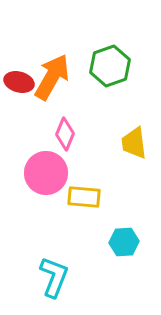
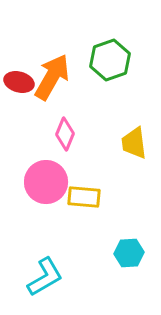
green hexagon: moved 6 px up
pink circle: moved 9 px down
cyan hexagon: moved 5 px right, 11 px down
cyan L-shape: moved 9 px left; rotated 39 degrees clockwise
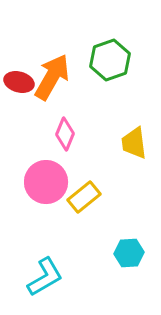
yellow rectangle: rotated 44 degrees counterclockwise
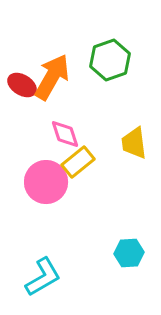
red ellipse: moved 3 px right, 3 px down; rotated 16 degrees clockwise
pink diamond: rotated 40 degrees counterclockwise
yellow rectangle: moved 6 px left, 35 px up
cyan L-shape: moved 2 px left
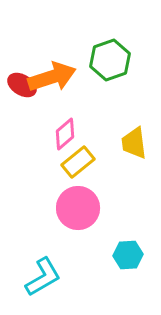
orange arrow: rotated 42 degrees clockwise
pink diamond: rotated 68 degrees clockwise
pink circle: moved 32 px right, 26 px down
cyan hexagon: moved 1 px left, 2 px down
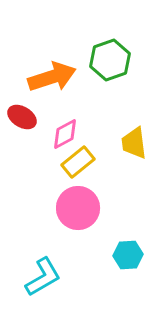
red ellipse: moved 32 px down
pink diamond: rotated 12 degrees clockwise
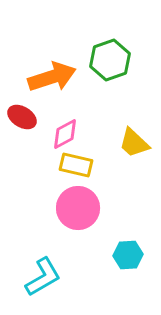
yellow trapezoid: rotated 40 degrees counterclockwise
yellow rectangle: moved 2 px left, 3 px down; rotated 52 degrees clockwise
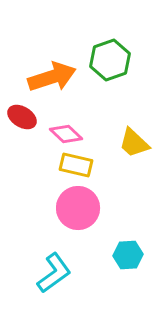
pink diamond: moved 1 px right; rotated 72 degrees clockwise
cyan L-shape: moved 11 px right, 4 px up; rotated 6 degrees counterclockwise
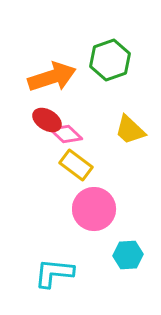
red ellipse: moved 25 px right, 3 px down
yellow trapezoid: moved 4 px left, 13 px up
yellow rectangle: rotated 24 degrees clockwise
pink circle: moved 16 px right, 1 px down
cyan L-shape: rotated 138 degrees counterclockwise
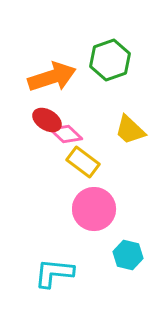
yellow rectangle: moved 7 px right, 3 px up
cyan hexagon: rotated 16 degrees clockwise
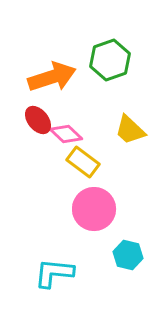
red ellipse: moved 9 px left; rotated 20 degrees clockwise
